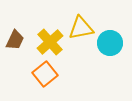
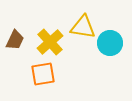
yellow triangle: moved 2 px right, 1 px up; rotated 20 degrees clockwise
orange square: moved 2 px left; rotated 30 degrees clockwise
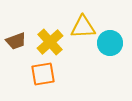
yellow triangle: rotated 12 degrees counterclockwise
brown trapezoid: moved 1 px right, 1 px down; rotated 45 degrees clockwise
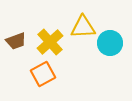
orange square: rotated 20 degrees counterclockwise
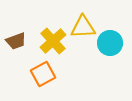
yellow cross: moved 3 px right, 1 px up
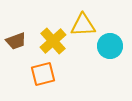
yellow triangle: moved 2 px up
cyan circle: moved 3 px down
orange square: rotated 15 degrees clockwise
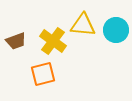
yellow triangle: rotated 8 degrees clockwise
yellow cross: rotated 12 degrees counterclockwise
cyan circle: moved 6 px right, 16 px up
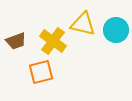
yellow triangle: moved 1 px up; rotated 8 degrees clockwise
orange square: moved 2 px left, 2 px up
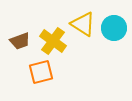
yellow triangle: rotated 20 degrees clockwise
cyan circle: moved 2 px left, 2 px up
brown trapezoid: moved 4 px right
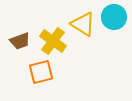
cyan circle: moved 11 px up
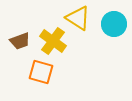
cyan circle: moved 7 px down
yellow triangle: moved 5 px left, 6 px up
orange square: rotated 30 degrees clockwise
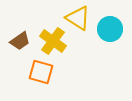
cyan circle: moved 4 px left, 5 px down
brown trapezoid: rotated 15 degrees counterclockwise
